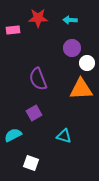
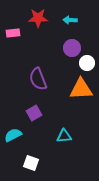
pink rectangle: moved 3 px down
cyan triangle: rotated 21 degrees counterclockwise
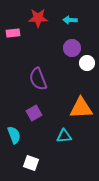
orange triangle: moved 19 px down
cyan semicircle: moved 1 px right; rotated 96 degrees clockwise
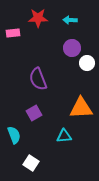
white square: rotated 14 degrees clockwise
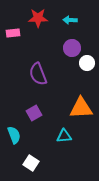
purple semicircle: moved 5 px up
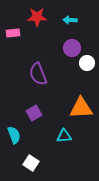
red star: moved 1 px left, 1 px up
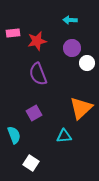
red star: moved 24 px down; rotated 12 degrees counterclockwise
orange triangle: rotated 40 degrees counterclockwise
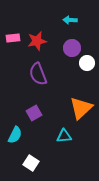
pink rectangle: moved 5 px down
cyan semicircle: moved 1 px right; rotated 48 degrees clockwise
